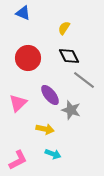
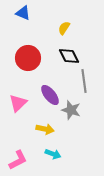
gray line: moved 1 px down; rotated 45 degrees clockwise
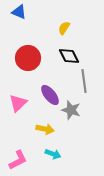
blue triangle: moved 4 px left, 1 px up
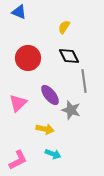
yellow semicircle: moved 1 px up
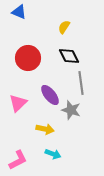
gray line: moved 3 px left, 2 px down
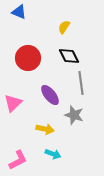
pink triangle: moved 5 px left
gray star: moved 3 px right, 5 px down
